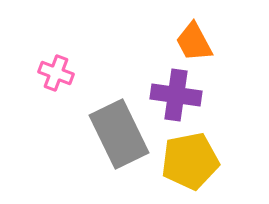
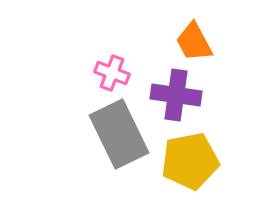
pink cross: moved 56 px right
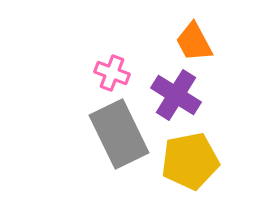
purple cross: rotated 24 degrees clockwise
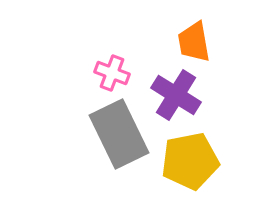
orange trapezoid: rotated 18 degrees clockwise
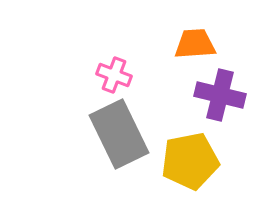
orange trapezoid: moved 1 px right, 2 px down; rotated 96 degrees clockwise
pink cross: moved 2 px right, 2 px down
purple cross: moved 44 px right; rotated 18 degrees counterclockwise
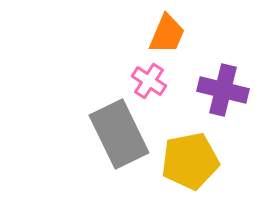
orange trapezoid: moved 28 px left, 10 px up; rotated 117 degrees clockwise
pink cross: moved 35 px right, 6 px down; rotated 12 degrees clockwise
purple cross: moved 3 px right, 5 px up
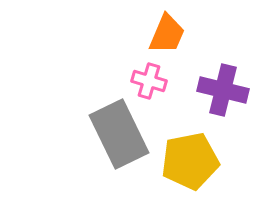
pink cross: rotated 16 degrees counterclockwise
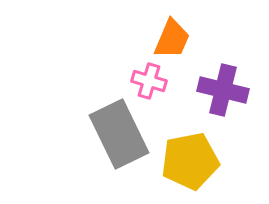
orange trapezoid: moved 5 px right, 5 px down
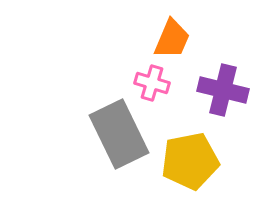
pink cross: moved 3 px right, 2 px down
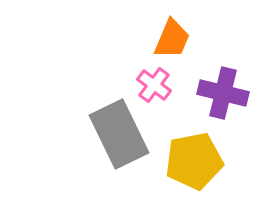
pink cross: moved 2 px right, 2 px down; rotated 20 degrees clockwise
purple cross: moved 3 px down
yellow pentagon: moved 4 px right
